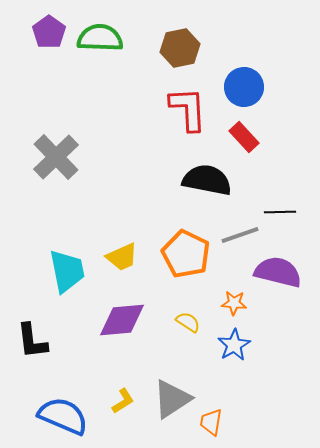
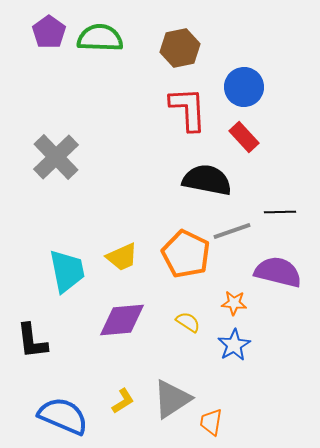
gray line: moved 8 px left, 4 px up
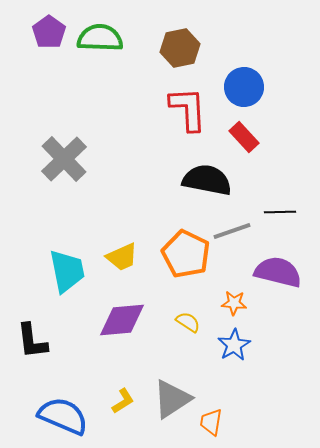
gray cross: moved 8 px right, 2 px down
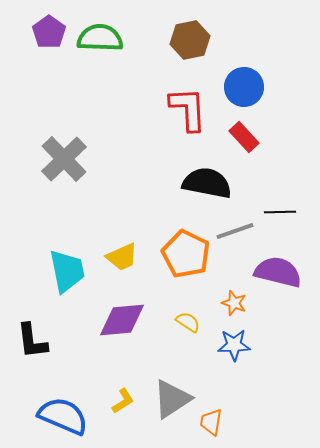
brown hexagon: moved 10 px right, 8 px up
black semicircle: moved 3 px down
gray line: moved 3 px right
orange star: rotated 15 degrees clockwise
blue star: rotated 28 degrees clockwise
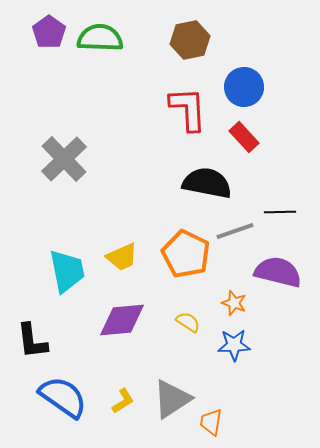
blue semicircle: moved 19 px up; rotated 12 degrees clockwise
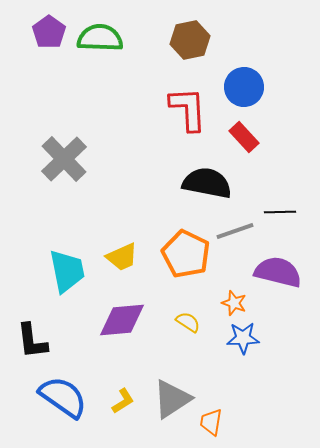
blue star: moved 9 px right, 7 px up
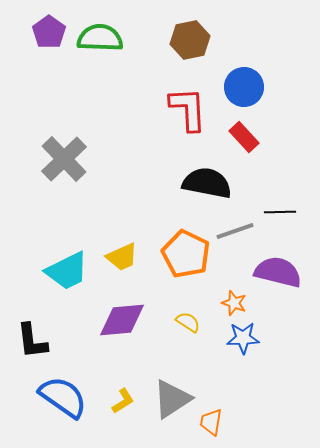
cyan trapezoid: rotated 75 degrees clockwise
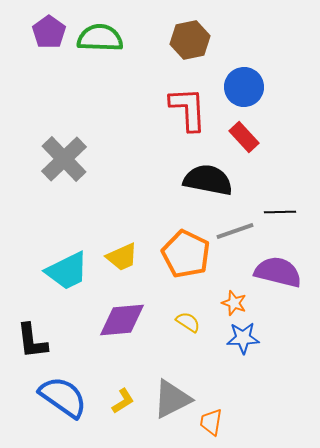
black semicircle: moved 1 px right, 3 px up
gray triangle: rotated 6 degrees clockwise
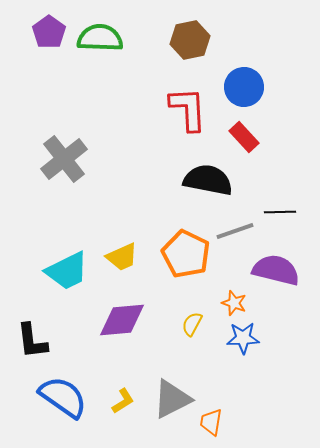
gray cross: rotated 6 degrees clockwise
purple semicircle: moved 2 px left, 2 px up
yellow semicircle: moved 4 px right, 2 px down; rotated 95 degrees counterclockwise
